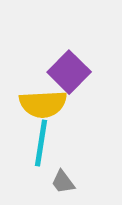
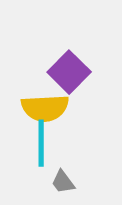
yellow semicircle: moved 2 px right, 4 px down
cyan line: rotated 9 degrees counterclockwise
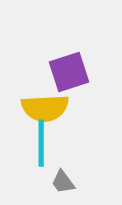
purple square: rotated 27 degrees clockwise
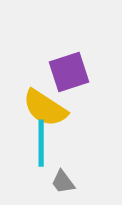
yellow semicircle: rotated 36 degrees clockwise
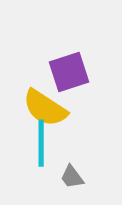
gray trapezoid: moved 9 px right, 5 px up
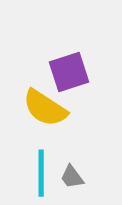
cyan line: moved 30 px down
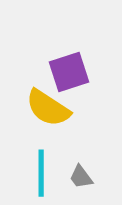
yellow semicircle: moved 3 px right
gray trapezoid: moved 9 px right
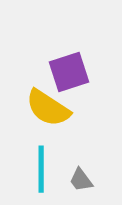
cyan line: moved 4 px up
gray trapezoid: moved 3 px down
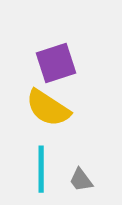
purple square: moved 13 px left, 9 px up
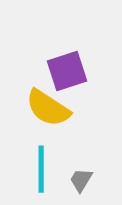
purple square: moved 11 px right, 8 px down
gray trapezoid: rotated 68 degrees clockwise
